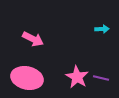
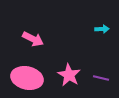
pink star: moved 8 px left, 2 px up
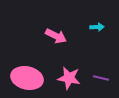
cyan arrow: moved 5 px left, 2 px up
pink arrow: moved 23 px right, 3 px up
pink star: moved 3 px down; rotated 20 degrees counterclockwise
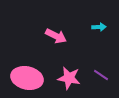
cyan arrow: moved 2 px right
purple line: moved 3 px up; rotated 21 degrees clockwise
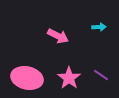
pink arrow: moved 2 px right
pink star: rotated 25 degrees clockwise
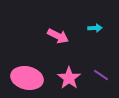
cyan arrow: moved 4 px left, 1 px down
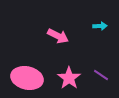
cyan arrow: moved 5 px right, 2 px up
